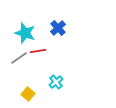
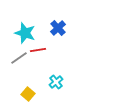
red line: moved 1 px up
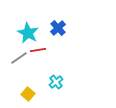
cyan star: moved 3 px right; rotated 10 degrees clockwise
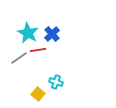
blue cross: moved 6 px left, 6 px down
cyan cross: rotated 32 degrees counterclockwise
yellow square: moved 10 px right
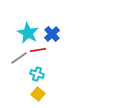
cyan cross: moved 19 px left, 8 px up
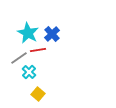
cyan cross: moved 8 px left, 2 px up; rotated 24 degrees clockwise
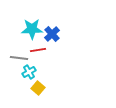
cyan star: moved 4 px right, 4 px up; rotated 30 degrees counterclockwise
gray line: rotated 42 degrees clockwise
cyan cross: rotated 16 degrees clockwise
yellow square: moved 6 px up
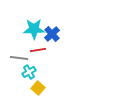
cyan star: moved 2 px right
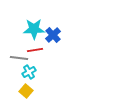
blue cross: moved 1 px right, 1 px down
red line: moved 3 px left
yellow square: moved 12 px left, 3 px down
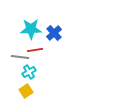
cyan star: moved 3 px left
blue cross: moved 1 px right, 2 px up
gray line: moved 1 px right, 1 px up
yellow square: rotated 16 degrees clockwise
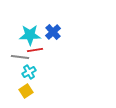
cyan star: moved 1 px left, 6 px down
blue cross: moved 1 px left, 1 px up
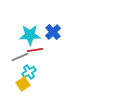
gray line: rotated 30 degrees counterclockwise
yellow square: moved 3 px left, 7 px up
